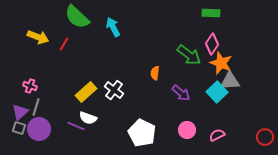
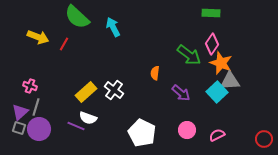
red circle: moved 1 px left, 2 px down
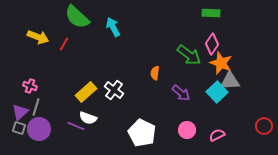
red circle: moved 13 px up
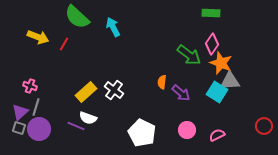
orange semicircle: moved 7 px right, 9 px down
cyan square: rotated 15 degrees counterclockwise
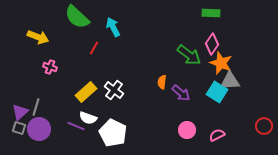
red line: moved 30 px right, 4 px down
pink cross: moved 20 px right, 19 px up
white pentagon: moved 29 px left
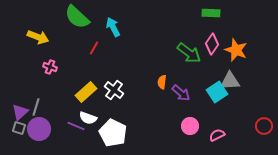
green arrow: moved 2 px up
orange star: moved 15 px right, 13 px up
cyan square: rotated 25 degrees clockwise
pink circle: moved 3 px right, 4 px up
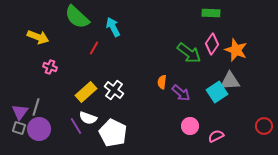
purple triangle: rotated 12 degrees counterclockwise
purple line: rotated 36 degrees clockwise
pink semicircle: moved 1 px left, 1 px down
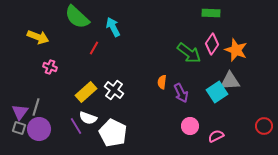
purple arrow: rotated 24 degrees clockwise
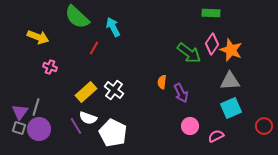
orange star: moved 5 px left
cyan square: moved 14 px right, 16 px down; rotated 10 degrees clockwise
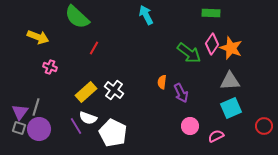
cyan arrow: moved 33 px right, 12 px up
orange star: moved 2 px up
